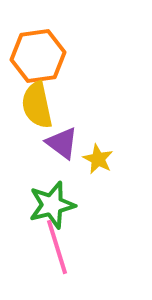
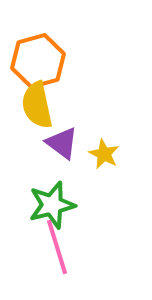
orange hexagon: moved 5 px down; rotated 8 degrees counterclockwise
yellow star: moved 6 px right, 5 px up
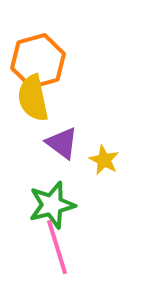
yellow semicircle: moved 4 px left, 7 px up
yellow star: moved 6 px down
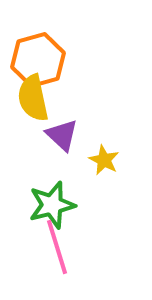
orange hexagon: moved 1 px up
purple triangle: moved 8 px up; rotated 6 degrees clockwise
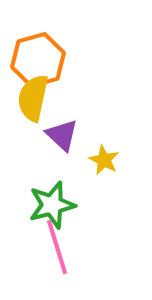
yellow semicircle: rotated 24 degrees clockwise
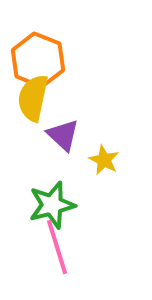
orange hexagon: rotated 22 degrees counterclockwise
purple triangle: moved 1 px right
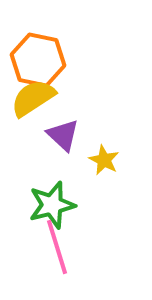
orange hexagon: rotated 10 degrees counterclockwise
yellow semicircle: rotated 45 degrees clockwise
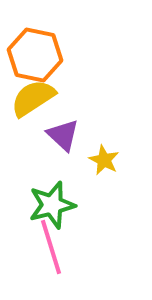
orange hexagon: moved 3 px left, 5 px up
pink line: moved 6 px left
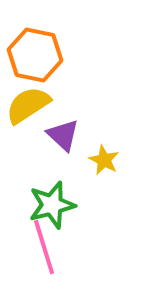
yellow semicircle: moved 5 px left, 7 px down
pink line: moved 7 px left
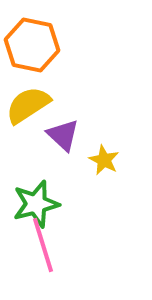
orange hexagon: moved 3 px left, 10 px up
green star: moved 16 px left, 1 px up
pink line: moved 1 px left, 2 px up
